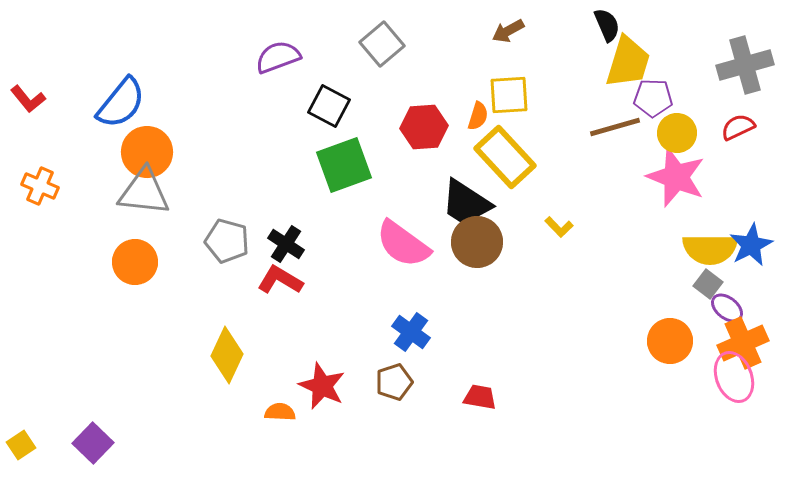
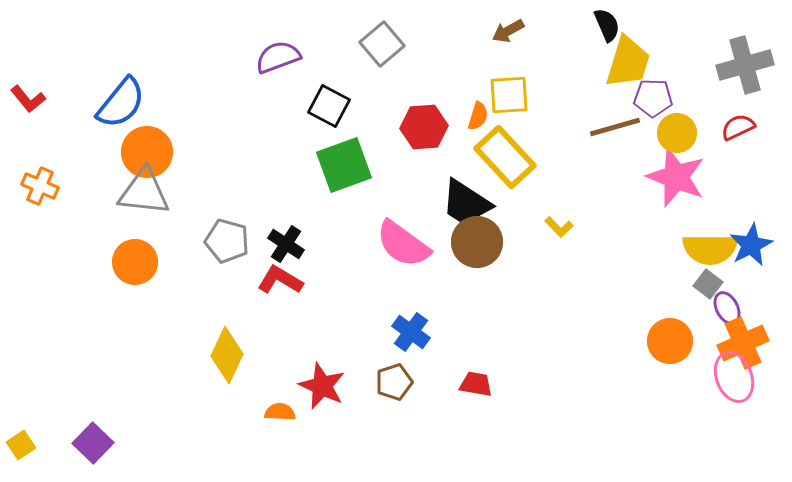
purple ellipse at (727, 308): rotated 24 degrees clockwise
red trapezoid at (480, 397): moved 4 px left, 13 px up
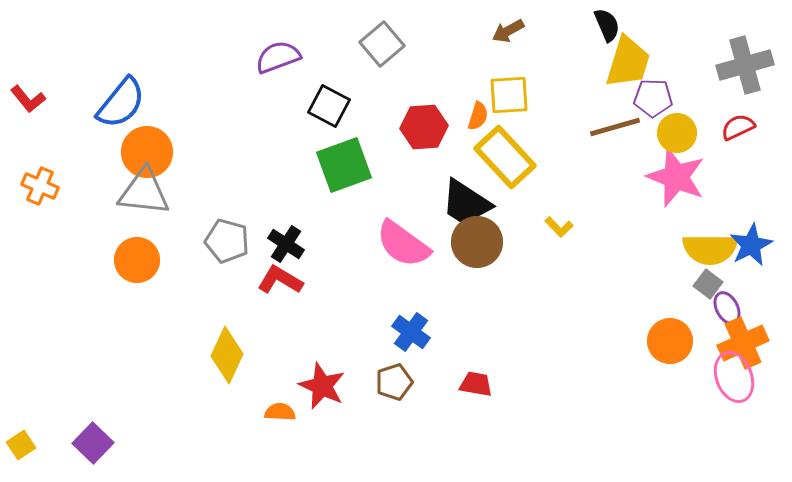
orange circle at (135, 262): moved 2 px right, 2 px up
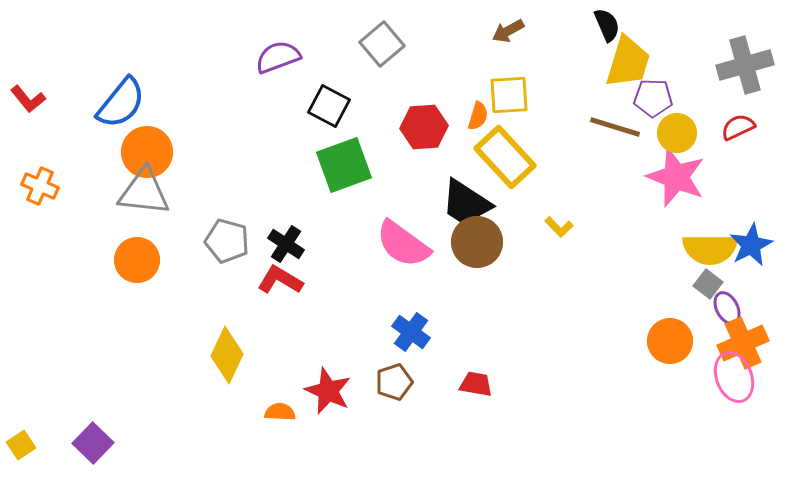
brown line at (615, 127): rotated 33 degrees clockwise
red star at (322, 386): moved 6 px right, 5 px down
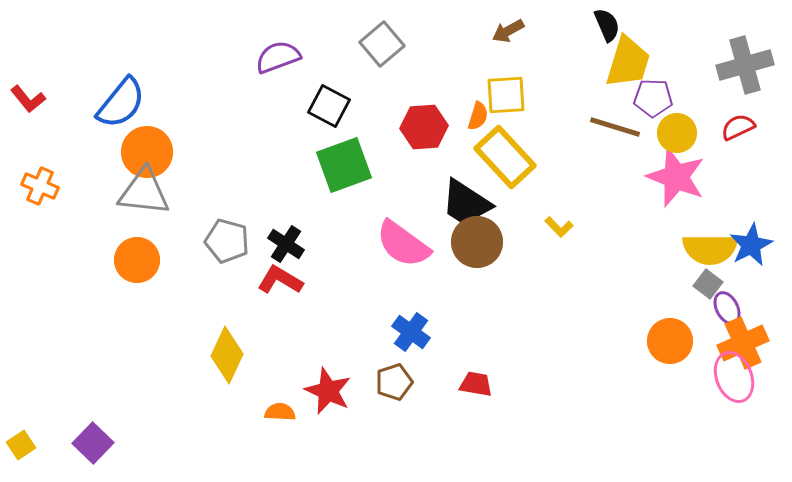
yellow square at (509, 95): moved 3 px left
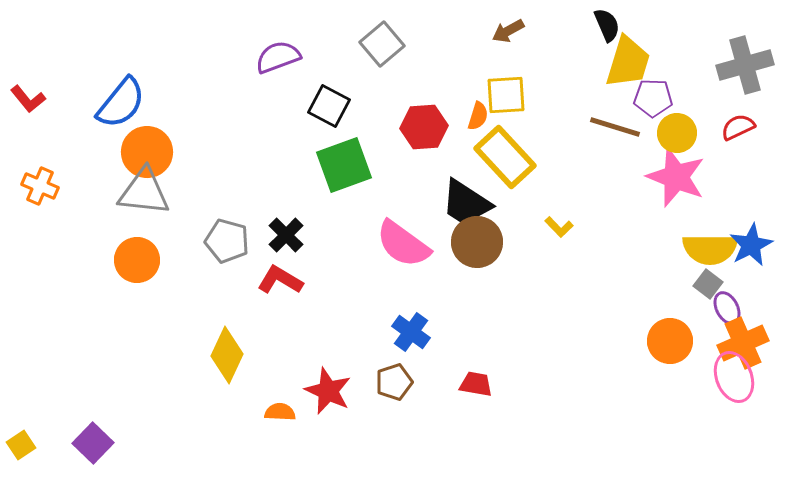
black cross at (286, 244): moved 9 px up; rotated 12 degrees clockwise
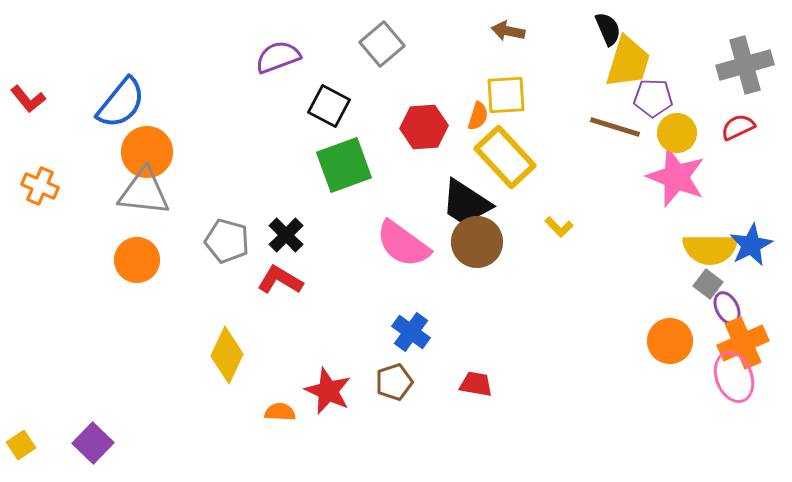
black semicircle at (607, 25): moved 1 px right, 4 px down
brown arrow at (508, 31): rotated 40 degrees clockwise
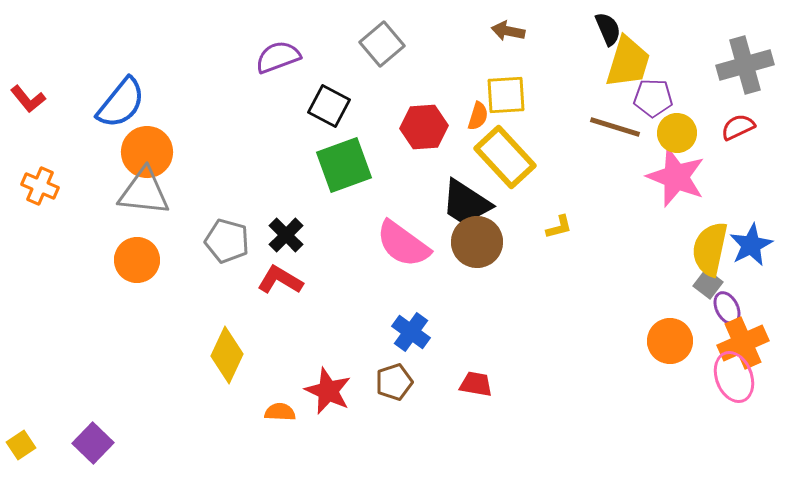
yellow L-shape at (559, 227): rotated 60 degrees counterclockwise
yellow semicircle at (710, 249): rotated 102 degrees clockwise
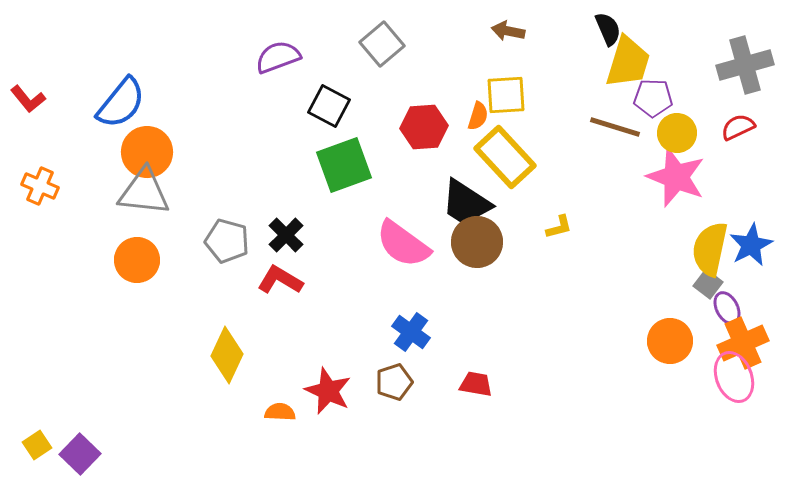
purple square at (93, 443): moved 13 px left, 11 px down
yellow square at (21, 445): moved 16 px right
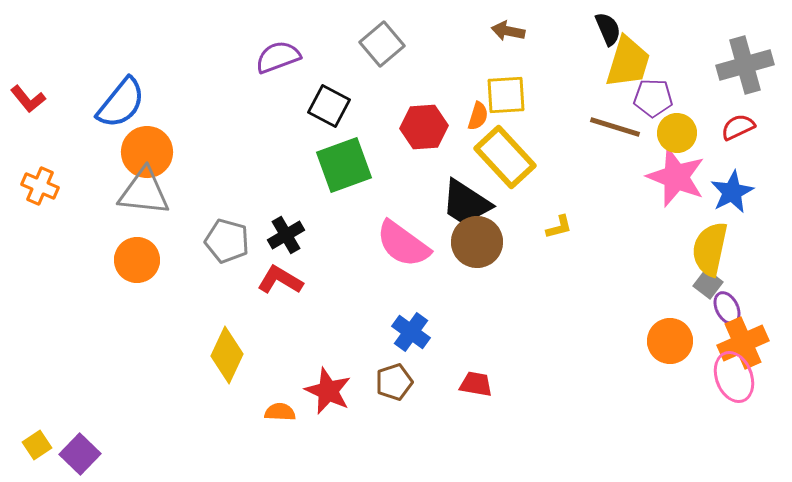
black cross at (286, 235): rotated 15 degrees clockwise
blue star at (751, 245): moved 19 px left, 53 px up
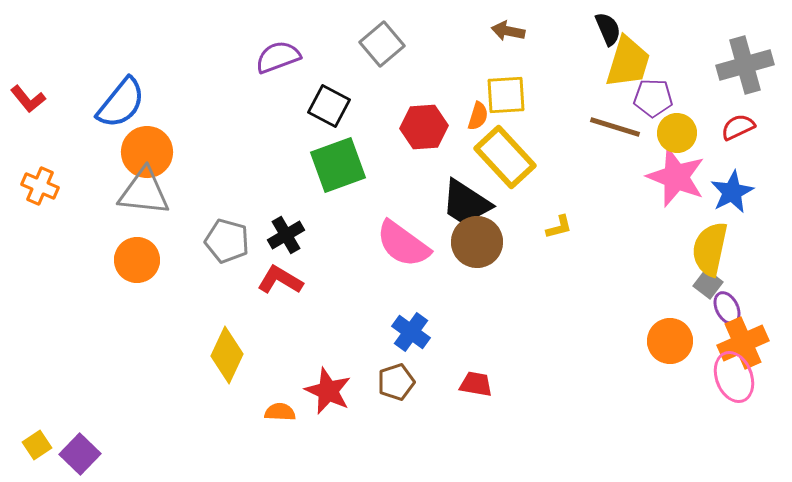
green square at (344, 165): moved 6 px left
brown pentagon at (394, 382): moved 2 px right
